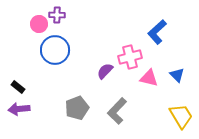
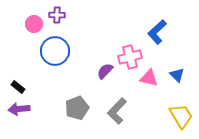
pink circle: moved 5 px left
blue circle: moved 1 px down
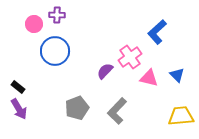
pink cross: rotated 20 degrees counterclockwise
purple arrow: rotated 115 degrees counterclockwise
yellow trapezoid: rotated 64 degrees counterclockwise
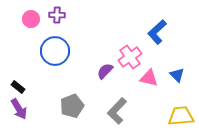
pink circle: moved 3 px left, 5 px up
gray pentagon: moved 5 px left, 2 px up
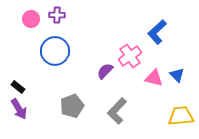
pink cross: moved 1 px up
pink triangle: moved 5 px right
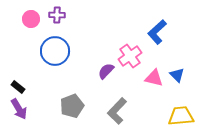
purple semicircle: moved 1 px right
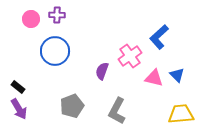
blue L-shape: moved 2 px right, 5 px down
purple semicircle: moved 4 px left; rotated 24 degrees counterclockwise
gray L-shape: rotated 16 degrees counterclockwise
yellow trapezoid: moved 2 px up
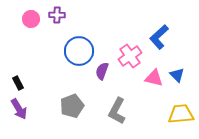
blue circle: moved 24 px right
black rectangle: moved 4 px up; rotated 24 degrees clockwise
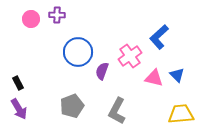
blue circle: moved 1 px left, 1 px down
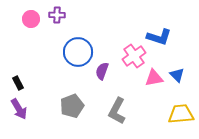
blue L-shape: rotated 120 degrees counterclockwise
pink cross: moved 4 px right
pink triangle: rotated 24 degrees counterclockwise
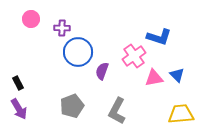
purple cross: moved 5 px right, 13 px down
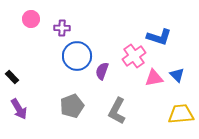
blue circle: moved 1 px left, 4 px down
black rectangle: moved 6 px left, 6 px up; rotated 16 degrees counterclockwise
